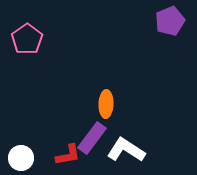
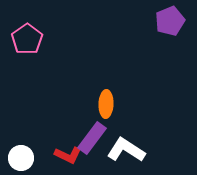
red L-shape: rotated 36 degrees clockwise
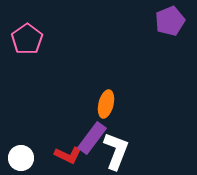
orange ellipse: rotated 12 degrees clockwise
white L-shape: moved 10 px left, 1 px down; rotated 78 degrees clockwise
